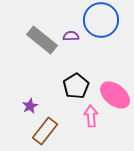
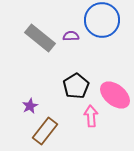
blue circle: moved 1 px right
gray rectangle: moved 2 px left, 2 px up
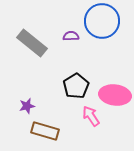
blue circle: moved 1 px down
gray rectangle: moved 8 px left, 5 px down
pink ellipse: rotated 32 degrees counterclockwise
purple star: moved 3 px left; rotated 14 degrees clockwise
pink arrow: rotated 30 degrees counterclockwise
brown rectangle: rotated 68 degrees clockwise
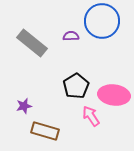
pink ellipse: moved 1 px left
purple star: moved 3 px left
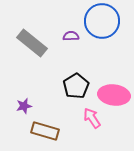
pink arrow: moved 1 px right, 2 px down
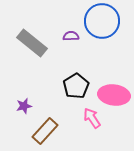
brown rectangle: rotated 64 degrees counterclockwise
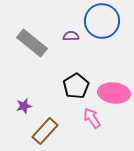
pink ellipse: moved 2 px up
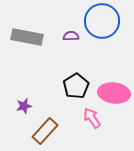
gray rectangle: moved 5 px left, 6 px up; rotated 28 degrees counterclockwise
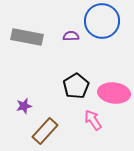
pink arrow: moved 1 px right, 2 px down
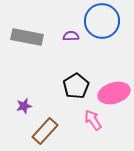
pink ellipse: rotated 24 degrees counterclockwise
